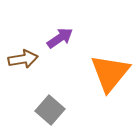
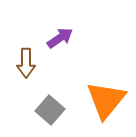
brown arrow: moved 3 px right, 4 px down; rotated 100 degrees clockwise
orange triangle: moved 4 px left, 27 px down
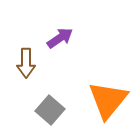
orange triangle: moved 2 px right
